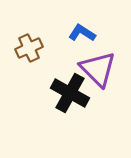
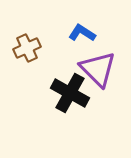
brown cross: moved 2 px left
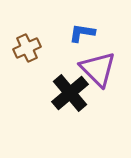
blue L-shape: rotated 24 degrees counterclockwise
black cross: rotated 21 degrees clockwise
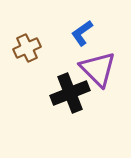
blue L-shape: rotated 44 degrees counterclockwise
black cross: rotated 18 degrees clockwise
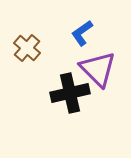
brown cross: rotated 24 degrees counterclockwise
black cross: rotated 9 degrees clockwise
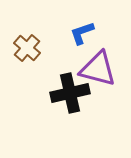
blue L-shape: rotated 16 degrees clockwise
purple triangle: rotated 30 degrees counterclockwise
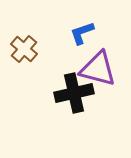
brown cross: moved 3 px left, 1 px down
black cross: moved 4 px right
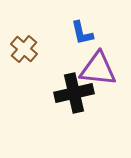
blue L-shape: rotated 84 degrees counterclockwise
purple triangle: rotated 9 degrees counterclockwise
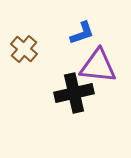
blue L-shape: rotated 96 degrees counterclockwise
purple triangle: moved 3 px up
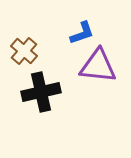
brown cross: moved 2 px down
black cross: moved 33 px left, 1 px up
